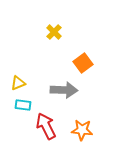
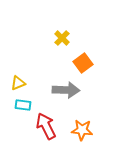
yellow cross: moved 8 px right, 6 px down
gray arrow: moved 2 px right
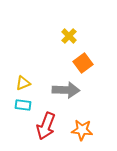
yellow cross: moved 7 px right, 2 px up
yellow triangle: moved 5 px right
red arrow: rotated 132 degrees counterclockwise
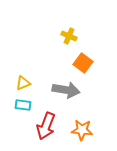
yellow cross: rotated 21 degrees counterclockwise
orange square: rotated 18 degrees counterclockwise
gray arrow: rotated 8 degrees clockwise
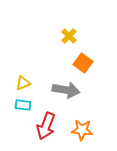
yellow cross: rotated 21 degrees clockwise
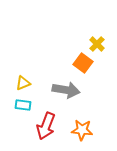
yellow cross: moved 28 px right, 8 px down
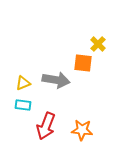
yellow cross: moved 1 px right
orange square: rotated 30 degrees counterclockwise
gray arrow: moved 10 px left, 10 px up
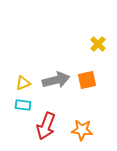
orange square: moved 4 px right, 17 px down; rotated 18 degrees counterclockwise
gray arrow: rotated 24 degrees counterclockwise
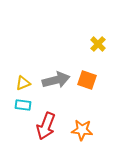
orange square: rotated 30 degrees clockwise
